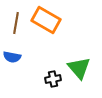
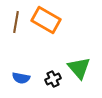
brown line: moved 1 px up
blue semicircle: moved 9 px right, 21 px down
black cross: rotated 14 degrees counterclockwise
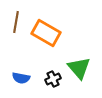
orange rectangle: moved 13 px down
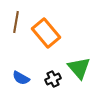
orange rectangle: rotated 20 degrees clockwise
blue semicircle: rotated 18 degrees clockwise
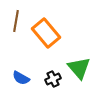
brown line: moved 1 px up
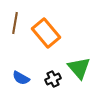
brown line: moved 1 px left, 2 px down
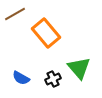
brown line: moved 9 px up; rotated 50 degrees clockwise
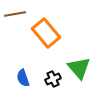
brown line: rotated 20 degrees clockwise
blue semicircle: moved 2 px right; rotated 42 degrees clockwise
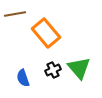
black cross: moved 9 px up
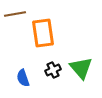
orange rectangle: moved 3 px left; rotated 32 degrees clockwise
green triangle: moved 2 px right
